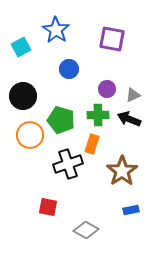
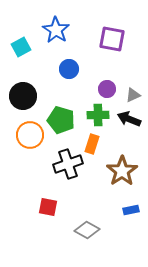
gray diamond: moved 1 px right
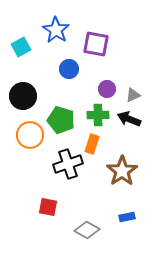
purple square: moved 16 px left, 5 px down
blue rectangle: moved 4 px left, 7 px down
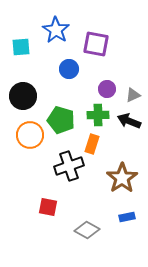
cyan square: rotated 24 degrees clockwise
black arrow: moved 2 px down
black cross: moved 1 px right, 2 px down
brown star: moved 7 px down
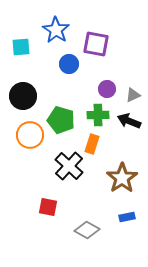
blue circle: moved 5 px up
black cross: rotated 28 degrees counterclockwise
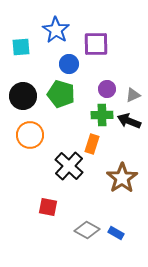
purple square: rotated 12 degrees counterclockwise
green cross: moved 4 px right
green pentagon: moved 26 px up
blue rectangle: moved 11 px left, 16 px down; rotated 42 degrees clockwise
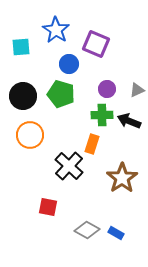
purple square: rotated 24 degrees clockwise
gray triangle: moved 4 px right, 5 px up
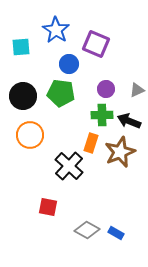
purple circle: moved 1 px left
green pentagon: moved 1 px up; rotated 8 degrees counterclockwise
orange rectangle: moved 1 px left, 1 px up
brown star: moved 2 px left, 26 px up; rotated 12 degrees clockwise
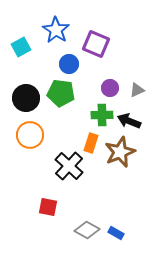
cyan square: rotated 24 degrees counterclockwise
purple circle: moved 4 px right, 1 px up
black circle: moved 3 px right, 2 px down
